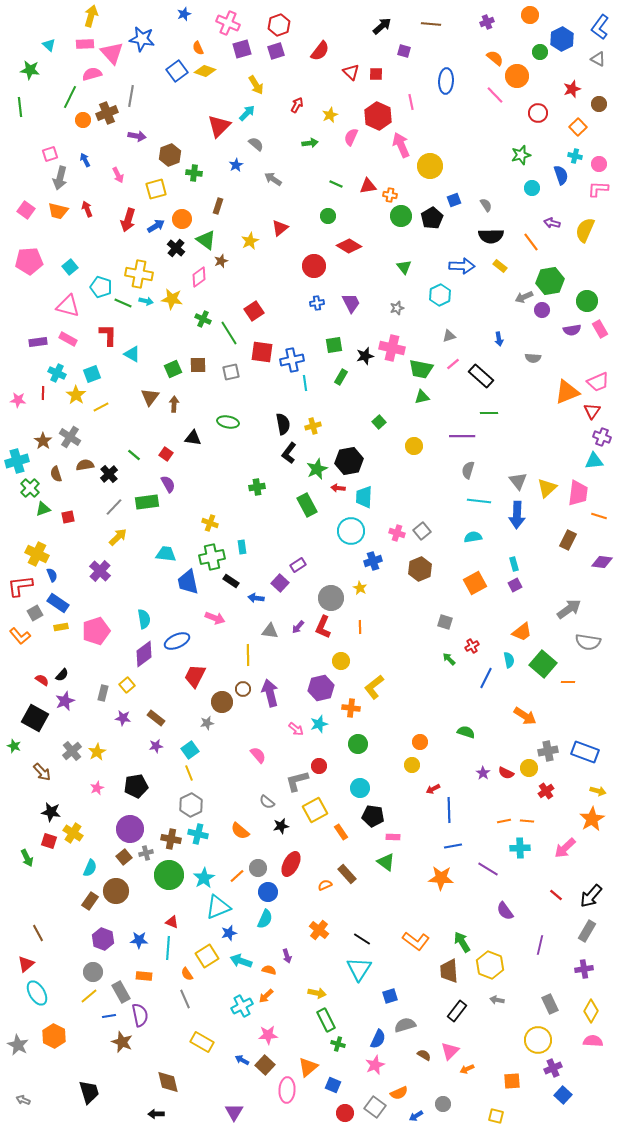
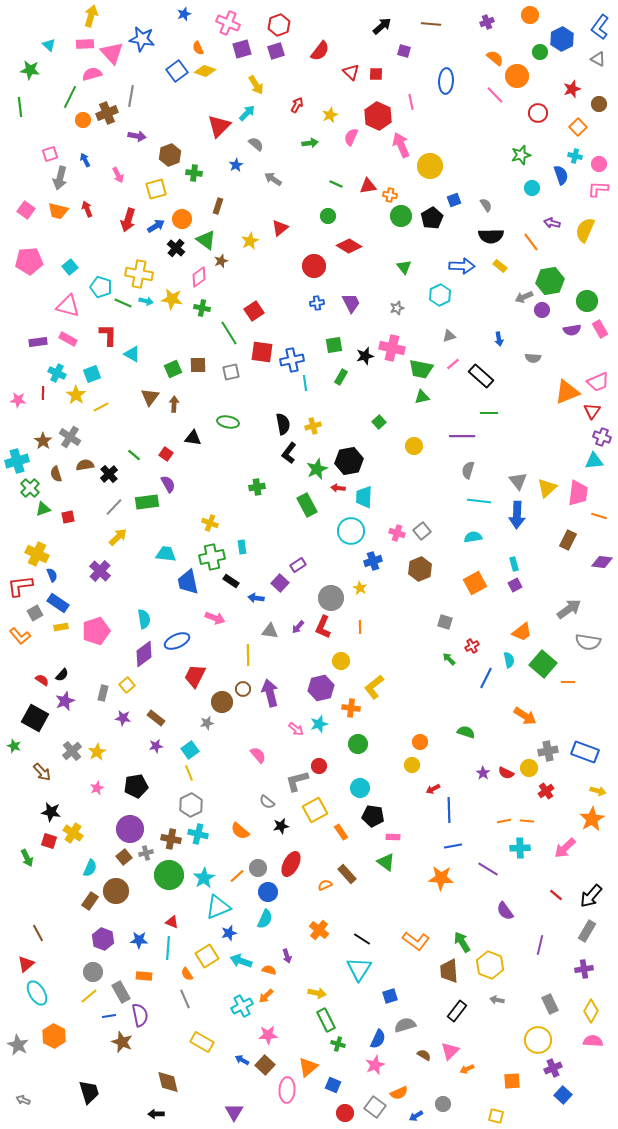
green cross at (203, 319): moved 1 px left, 11 px up; rotated 14 degrees counterclockwise
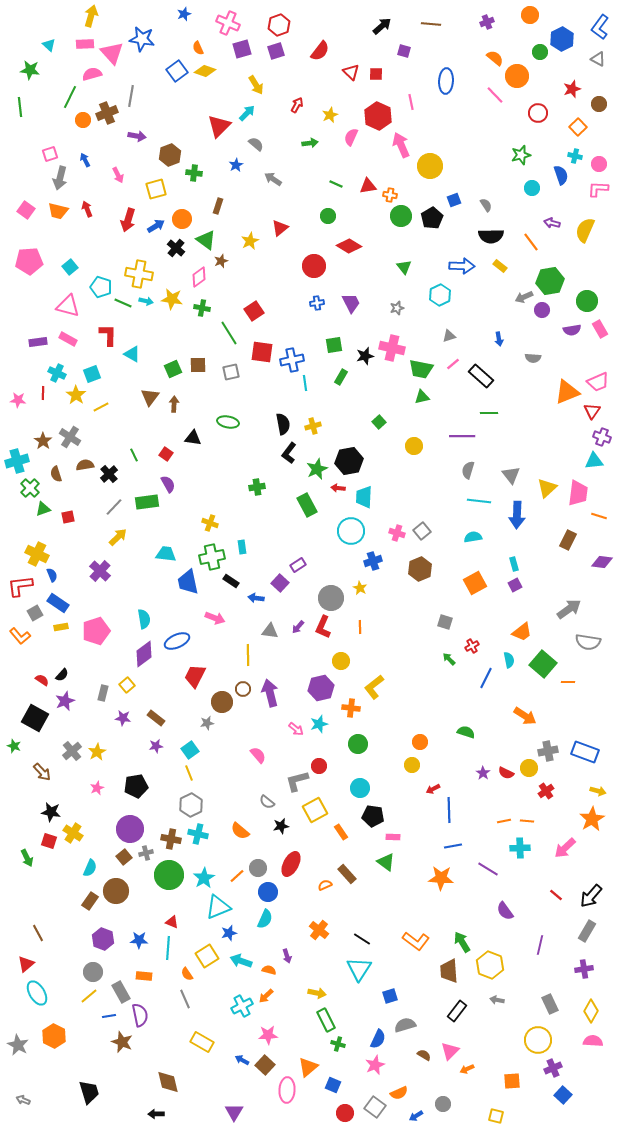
green line at (134, 455): rotated 24 degrees clockwise
gray triangle at (518, 481): moved 7 px left, 6 px up
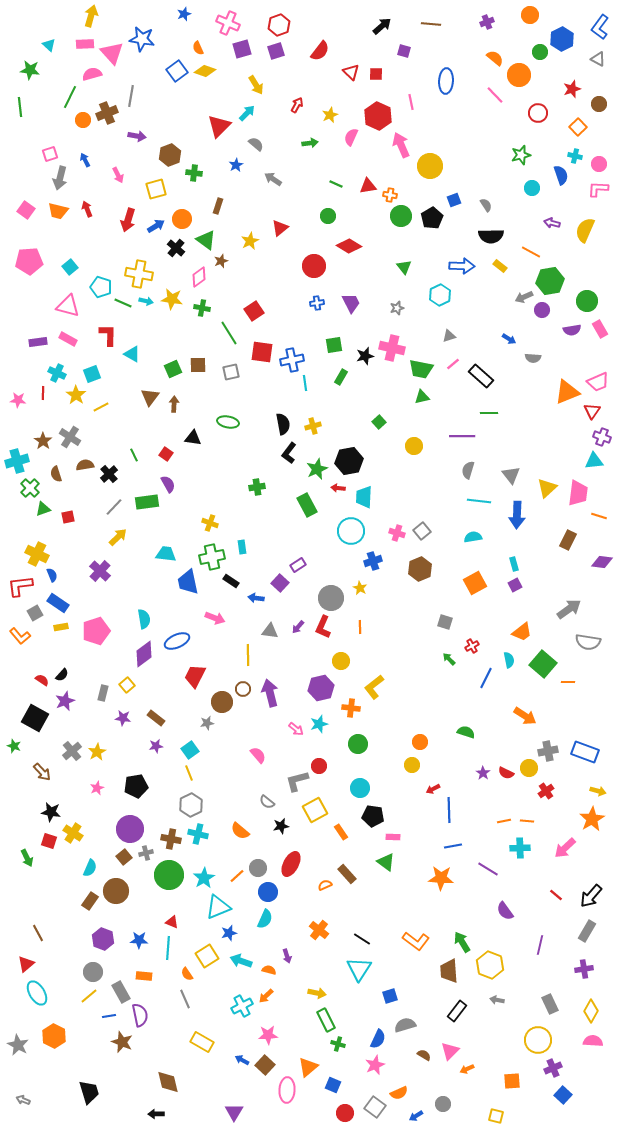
orange circle at (517, 76): moved 2 px right, 1 px up
orange line at (531, 242): moved 10 px down; rotated 24 degrees counterclockwise
blue arrow at (499, 339): moved 10 px right; rotated 48 degrees counterclockwise
